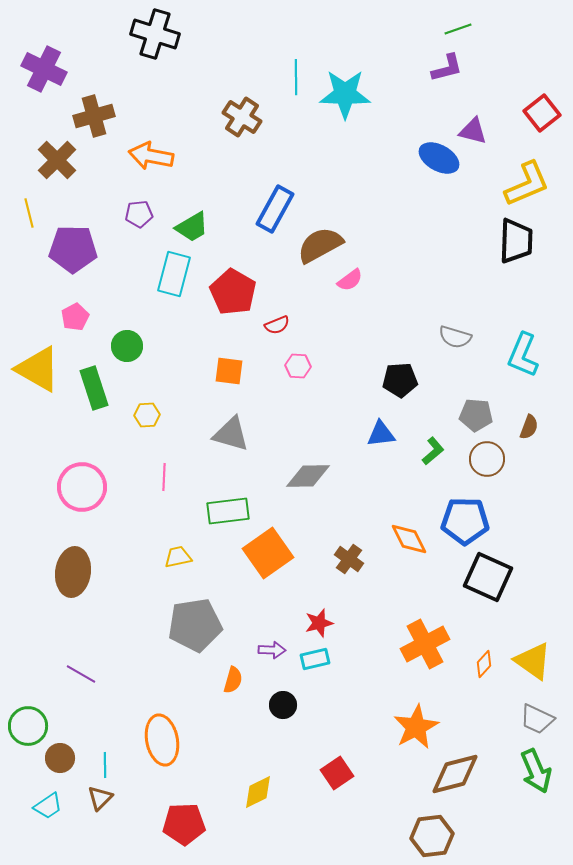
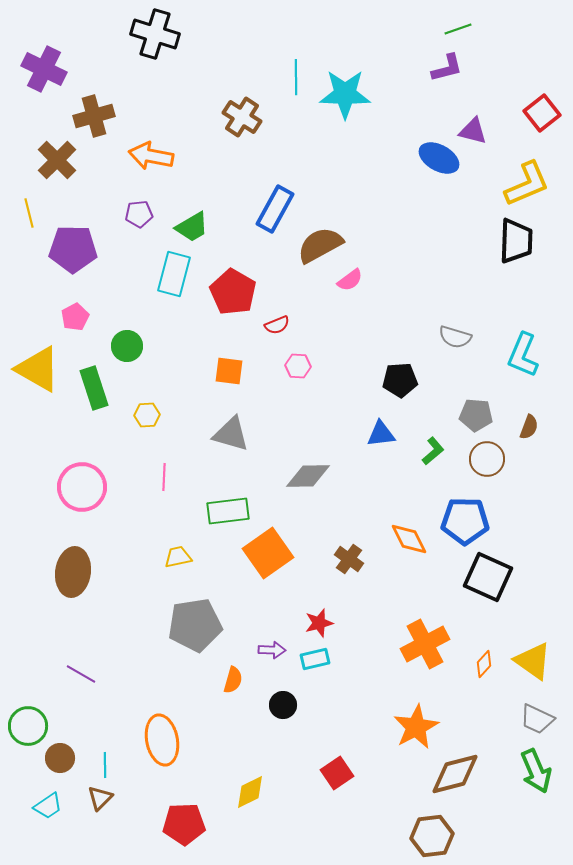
yellow diamond at (258, 792): moved 8 px left
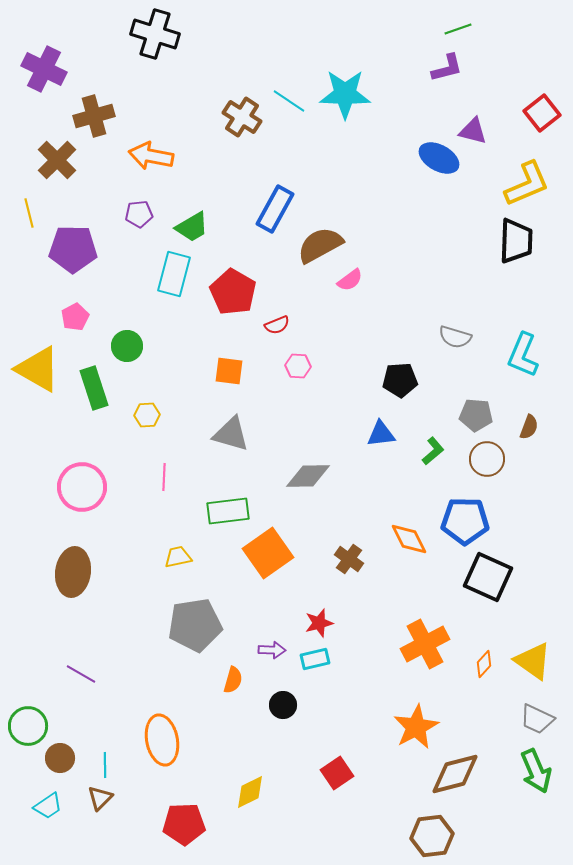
cyan line at (296, 77): moved 7 px left, 24 px down; rotated 56 degrees counterclockwise
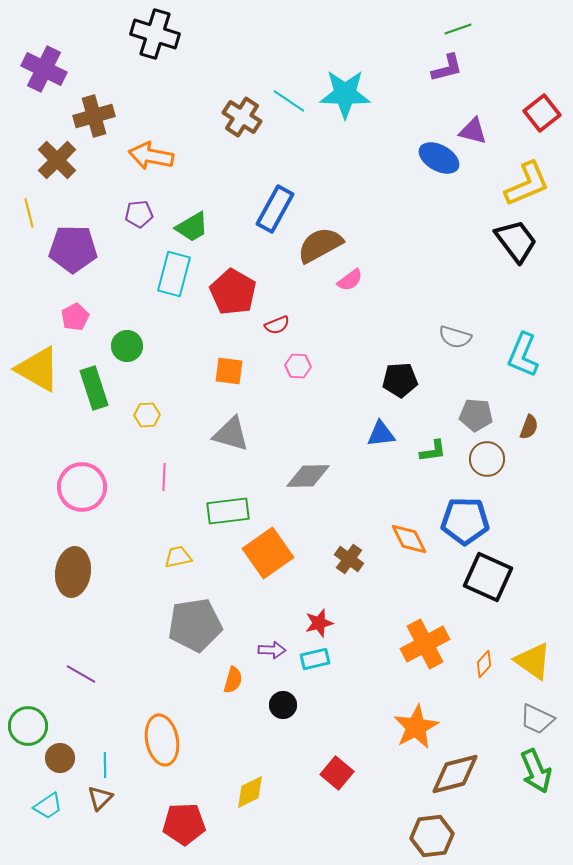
black trapezoid at (516, 241): rotated 39 degrees counterclockwise
green L-shape at (433, 451): rotated 32 degrees clockwise
red square at (337, 773): rotated 16 degrees counterclockwise
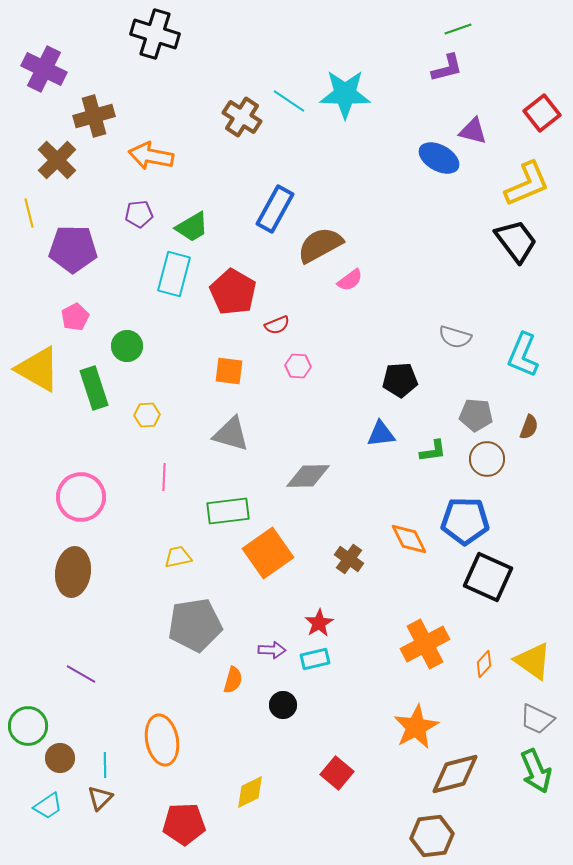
pink circle at (82, 487): moved 1 px left, 10 px down
red star at (319, 623): rotated 16 degrees counterclockwise
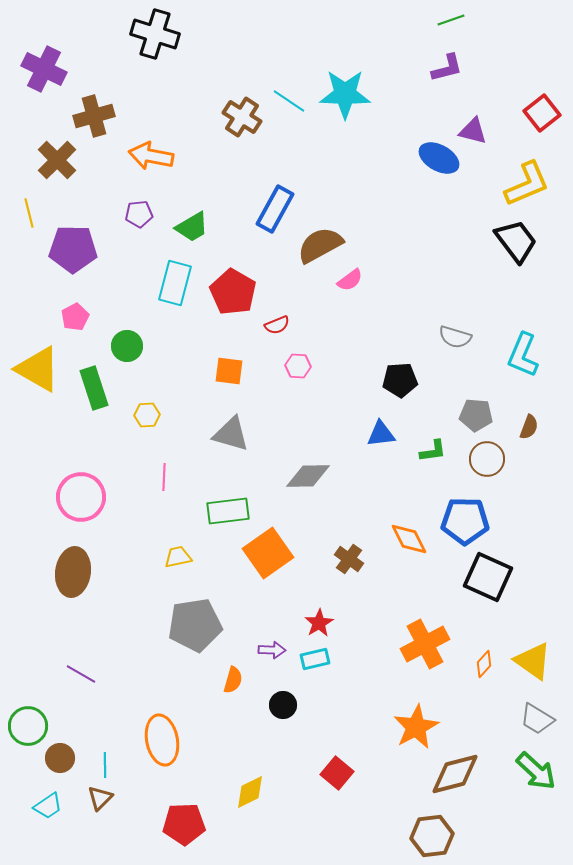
green line at (458, 29): moved 7 px left, 9 px up
cyan rectangle at (174, 274): moved 1 px right, 9 px down
gray trapezoid at (537, 719): rotated 6 degrees clockwise
green arrow at (536, 771): rotated 24 degrees counterclockwise
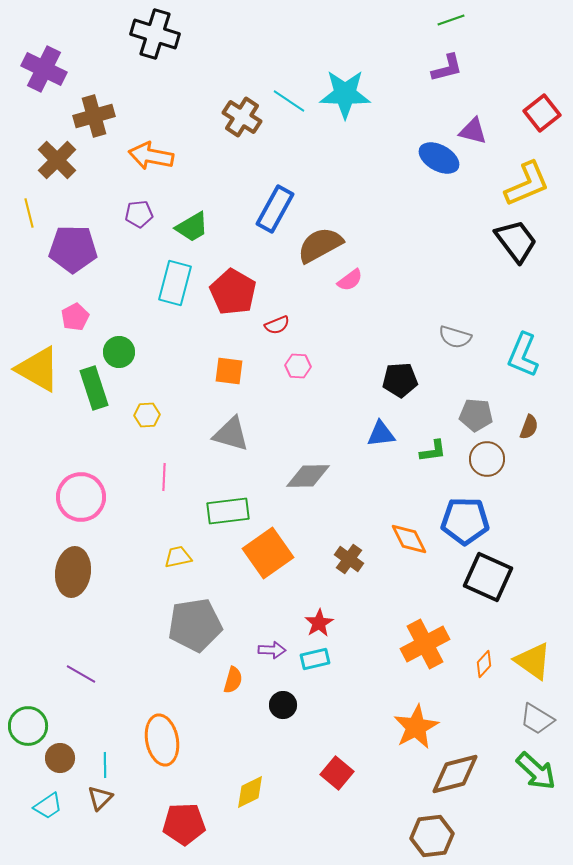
green circle at (127, 346): moved 8 px left, 6 px down
